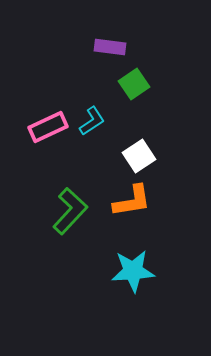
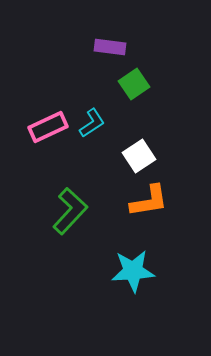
cyan L-shape: moved 2 px down
orange L-shape: moved 17 px right
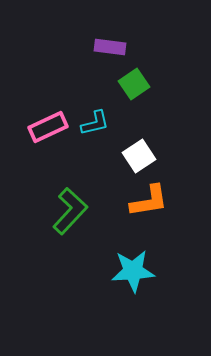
cyan L-shape: moved 3 px right; rotated 20 degrees clockwise
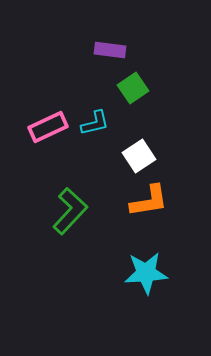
purple rectangle: moved 3 px down
green square: moved 1 px left, 4 px down
cyan star: moved 13 px right, 2 px down
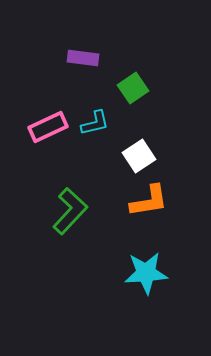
purple rectangle: moved 27 px left, 8 px down
